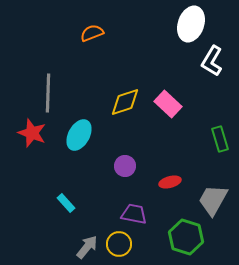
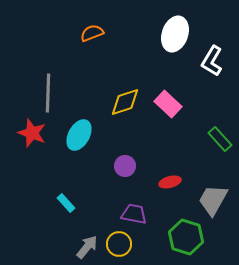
white ellipse: moved 16 px left, 10 px down
green rectangle: rotated 25 degrees counterclockwise
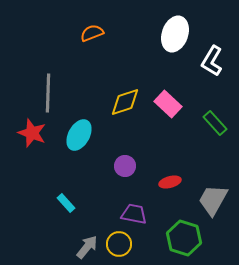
green rectangle: moved 5 px left, 16 px up
green hexagon: moved 2 px left, 1 px down
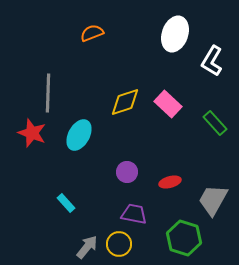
purple circle: moved 2 px right, 6 px down
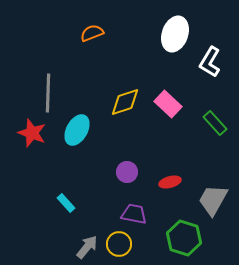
white L-shape: moved 2 px left, 1 px down
cyan ellipse: moved 2 px left, 5 px up
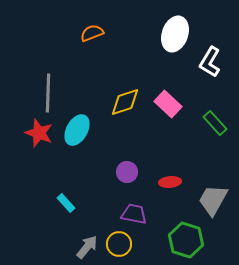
red star: moved 7 px right
red ellipse: rotated 10 degrees clockwise
green hexagon: moved 2 px right, 2 px down
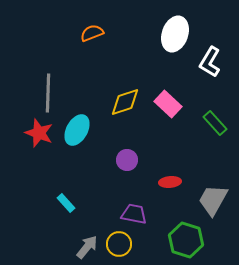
purple circle: moved 12 px up
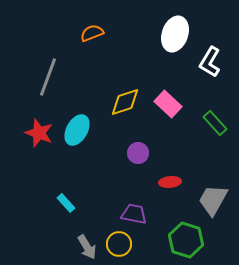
gray line: moved 16 px up; rotated 18 degrees clockwise
purple circle: moved 11 px right, 7 px up
gray arrow: rotated 110 degrees clockwise
